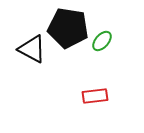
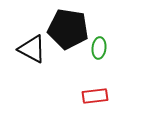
black pentagon: moved 1 px down
green ellipse: moved 3 px left, 7 px down; rotated 35 degrees counterclockwise
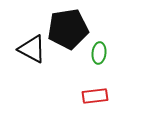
black pentagon: rotated 18 degrees counterclockwise
green ellipse: moved 5 px down
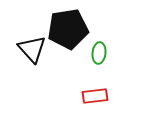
black triangle: rotated 20 degrees clockwise
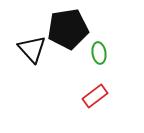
green ellipse: rotated 15 degrees counterclockwise
red rectangle: rotated 30 degrees counterclockwise
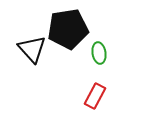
red rectangle: rotated 25 degrees counterclockwise
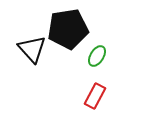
green ellipse: moved 2 px left, 3 px down; rotated 40 degrees clockwise
